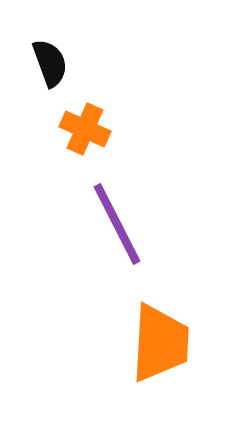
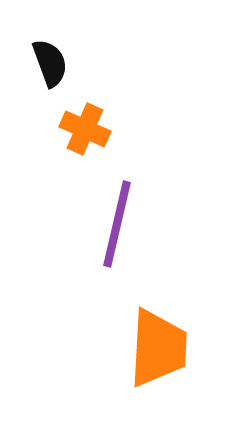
purple line: rotated 40 degrees clockwise
orange trapezoid: moved 2 px left, 5 px down
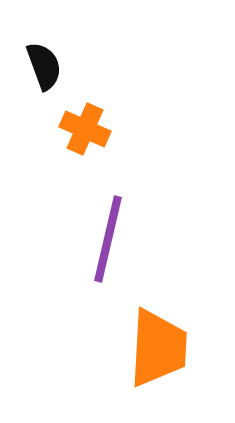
black semicircle: moved 6 px left, 3 px down
purple line: moved 9 px left, 15 px down
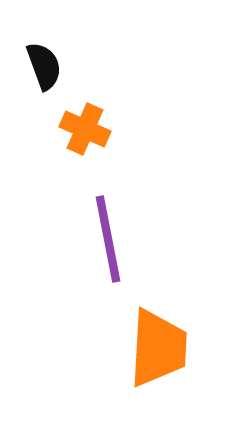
purple line: rotated 24 degrees counterclockwise
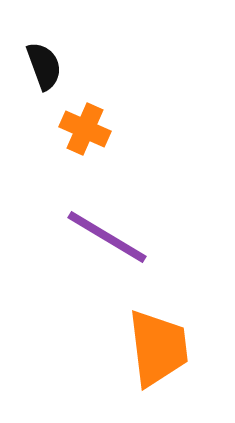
purple line: moved 1 px left, 2 px up; rotated 48 degrees counterclockwise
orange trapezoid: rotated 10 degrees counterclockwise
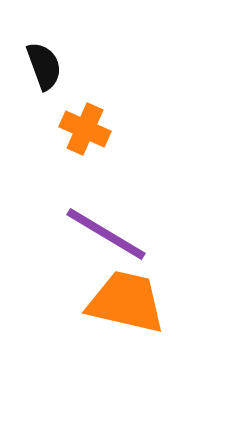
purple line: moved 1 px left, 3 px up
orange trapezoid: moved 32 px left, 46 px up; rotated 70 degrees counterclockwise
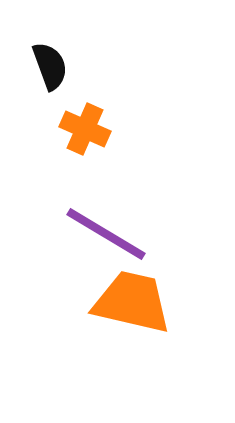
black semicircle: moved 6 px right
orange trapezoid: moved 6 px right
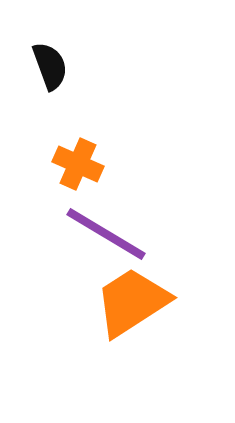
orange cross: moved 7 px left, 35 px down
orange trapezoid: rotated 46 degrees counterclockwise
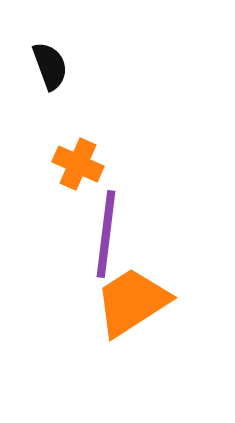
purple line: rotated 66 degrees clockwise
